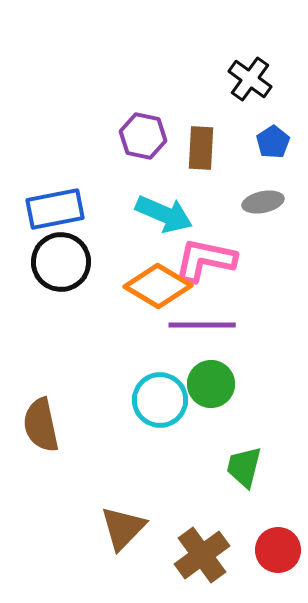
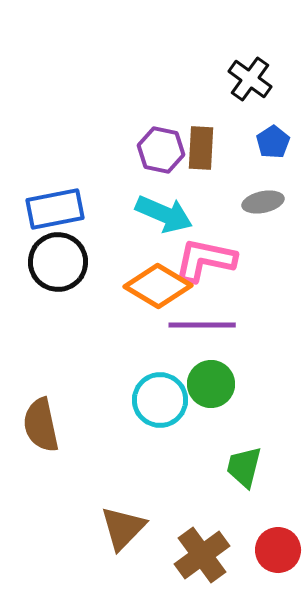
purple hexagon: moved 18 px right, 14 px down
black circle: moved 3 px left
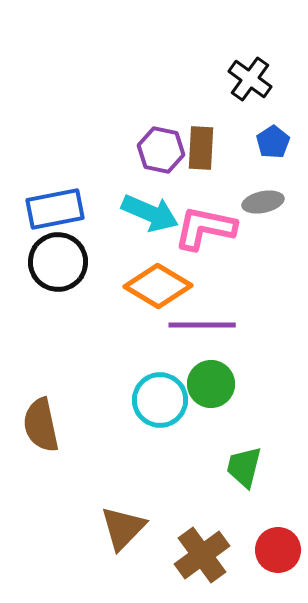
cyan arrow: moved 14 px left, 1 px up
pink L-shape: moved 32 px up
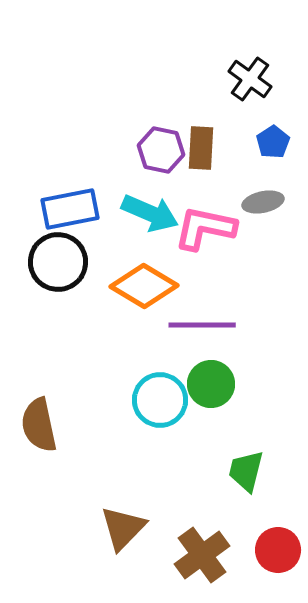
blue rectangle: moved 15 px right
orange diamond: moved 14 px left
brown semicircle: moved 2 px left
green trapezoid: moved 2 px right, 4 px down
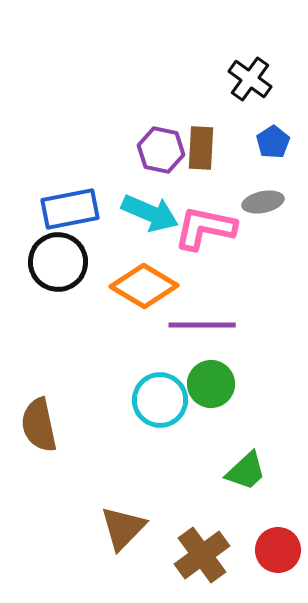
green trapezoid: rotated 147 degrees counterclockwise
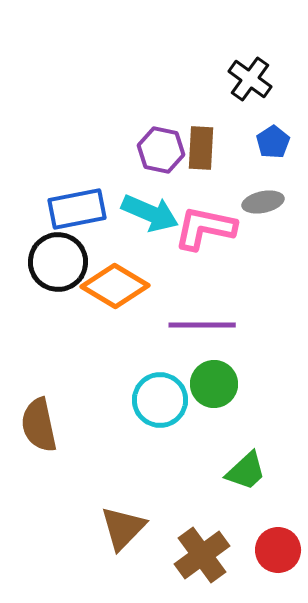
blue rectangle: moved 7 px right
orange diamond: moved 29 px left
green circle: moved 3 px right
